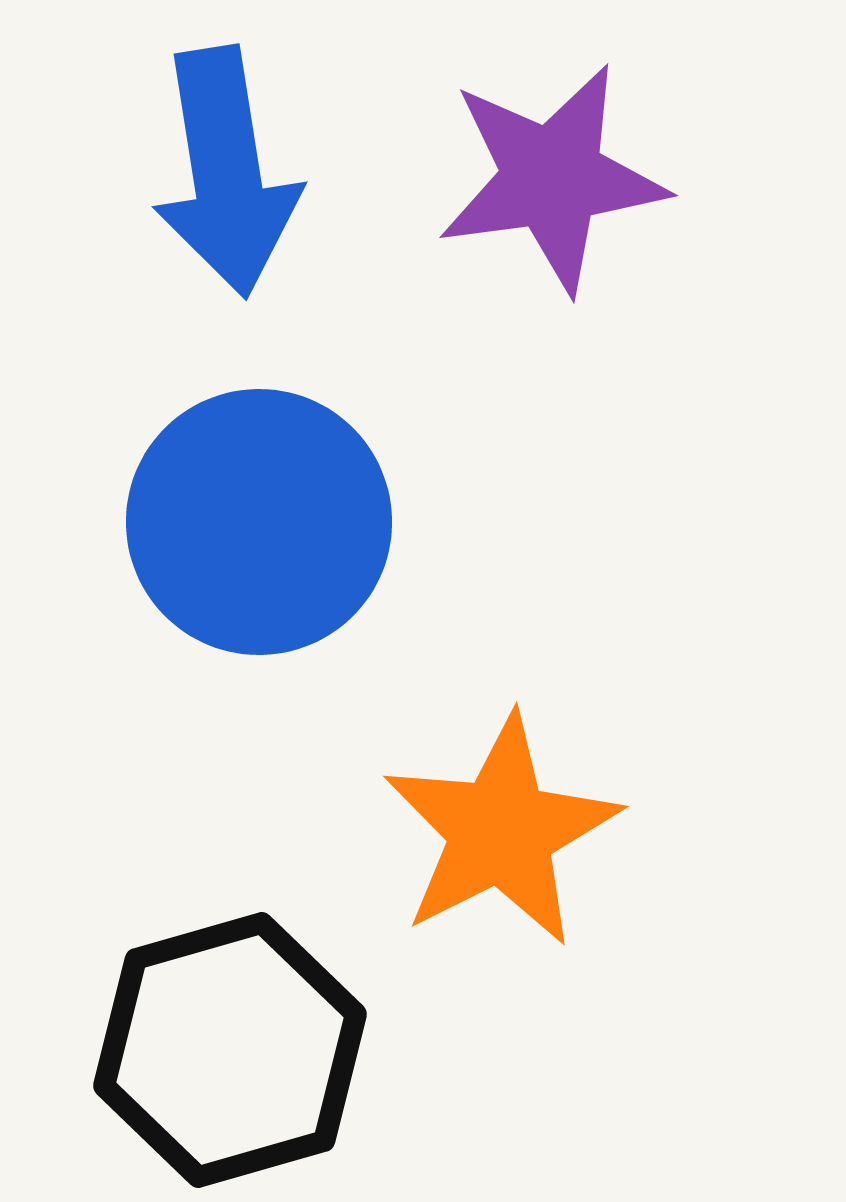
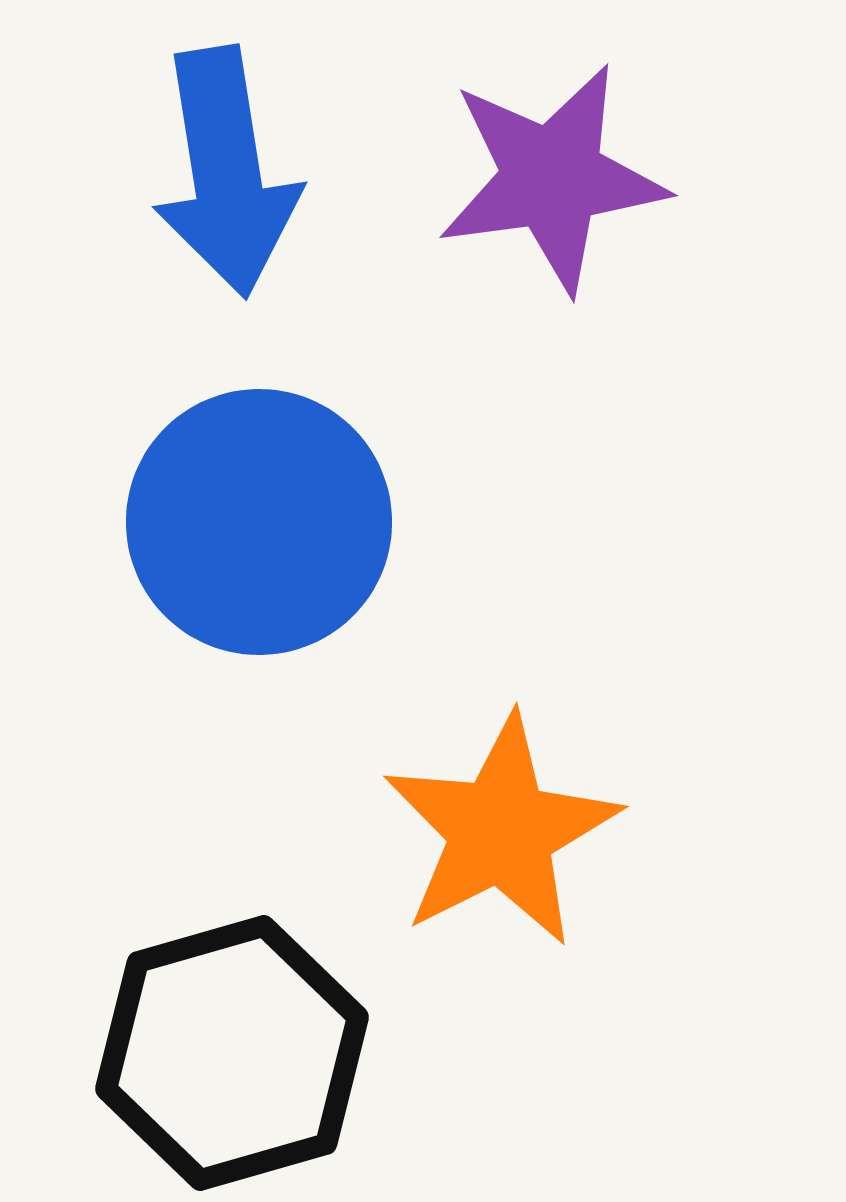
black hexagon: moved 2 px right, 3 px down
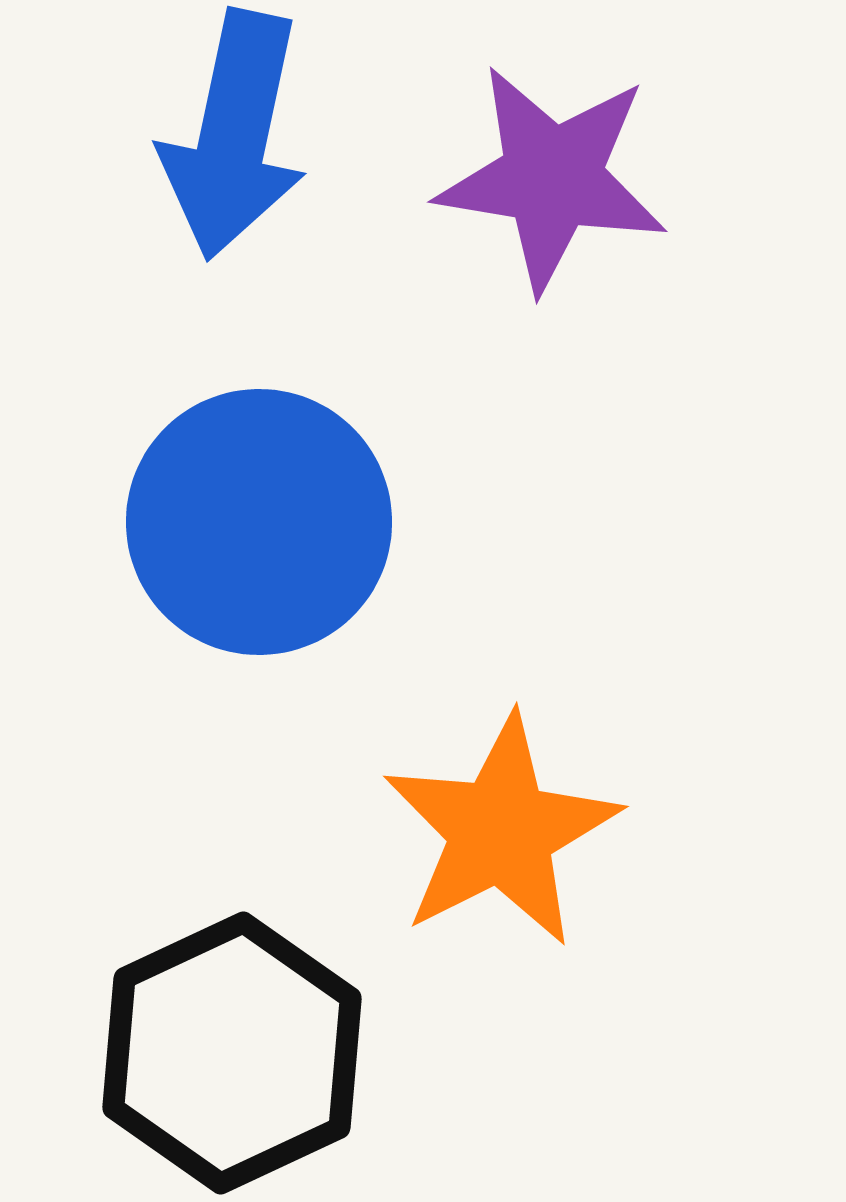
blue arrow: moved 8 px right, 37 px up; rotated 21 degrees clockwise
purple star: rotated 17 degrees clockwise
black hexagon: rotated 9 degrees counterclockwise
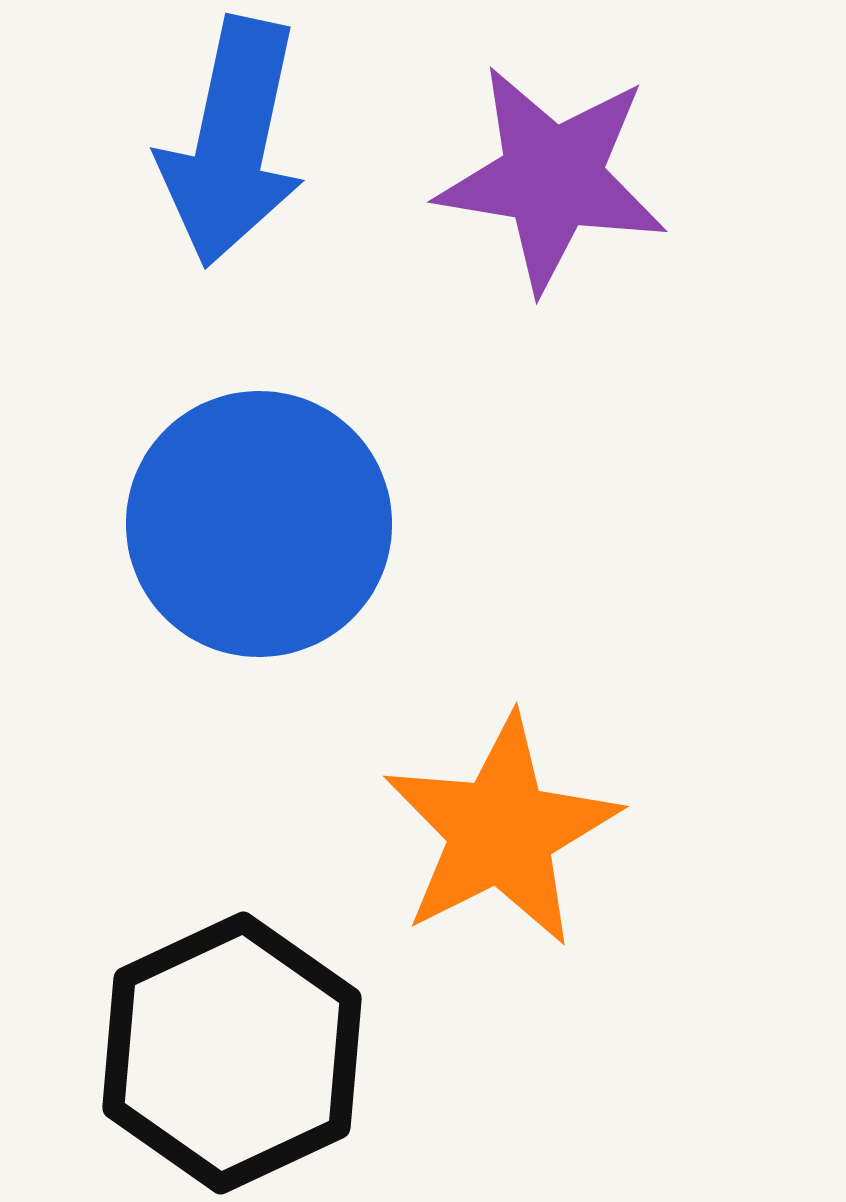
blue arrow: moved 2 px left, 7 px down
blue circle: moved 2 px down
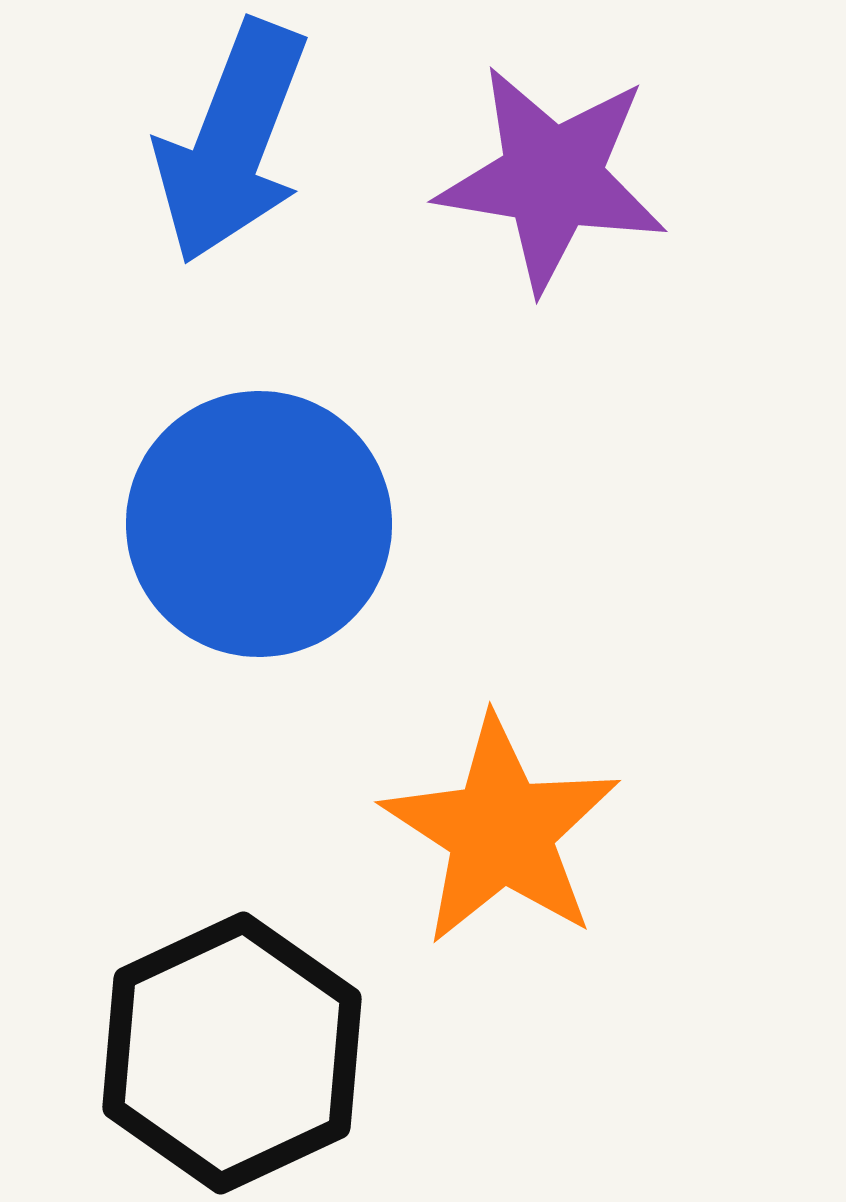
blue arrow: rotated 9 degrees clockwise
orange star: rotated 12 degrees counterclockwise
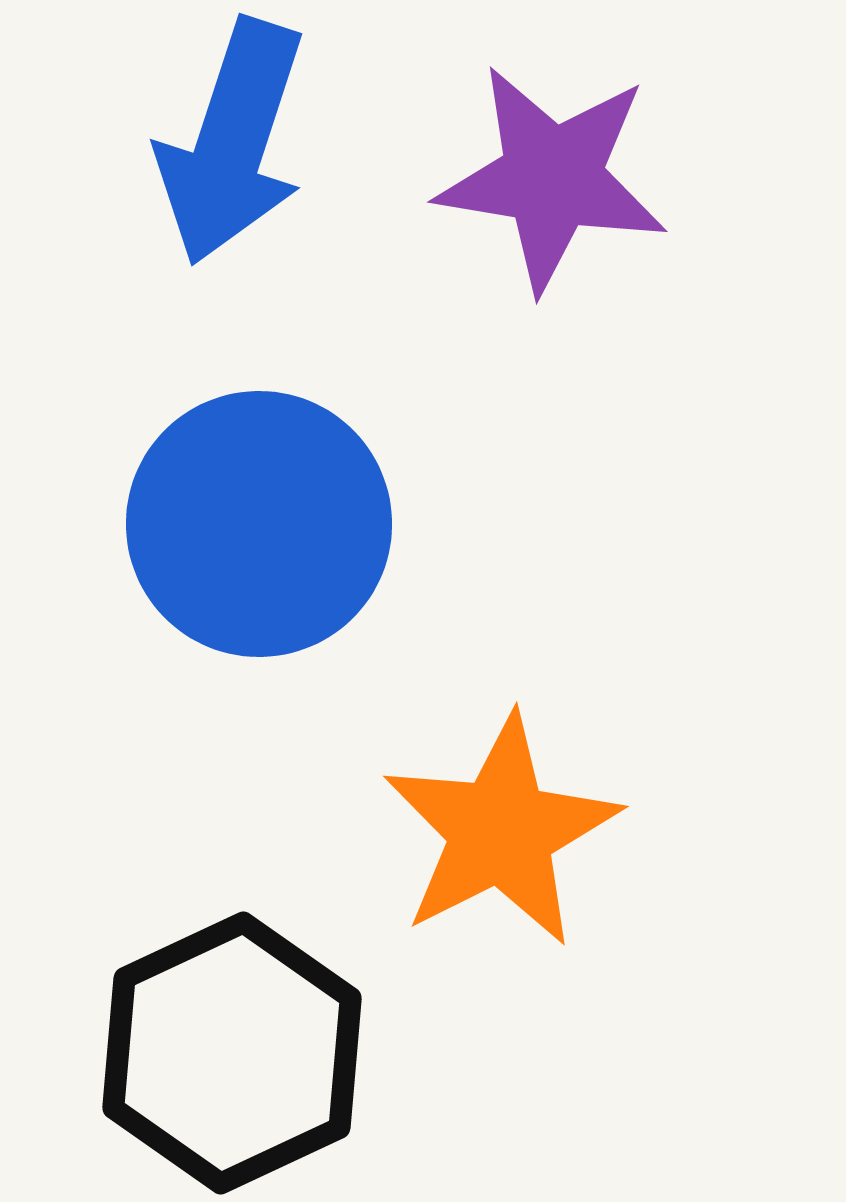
blue arrow: rotated 3 degrees counterclockwise
orange star: rotated 12 degrees clockwise
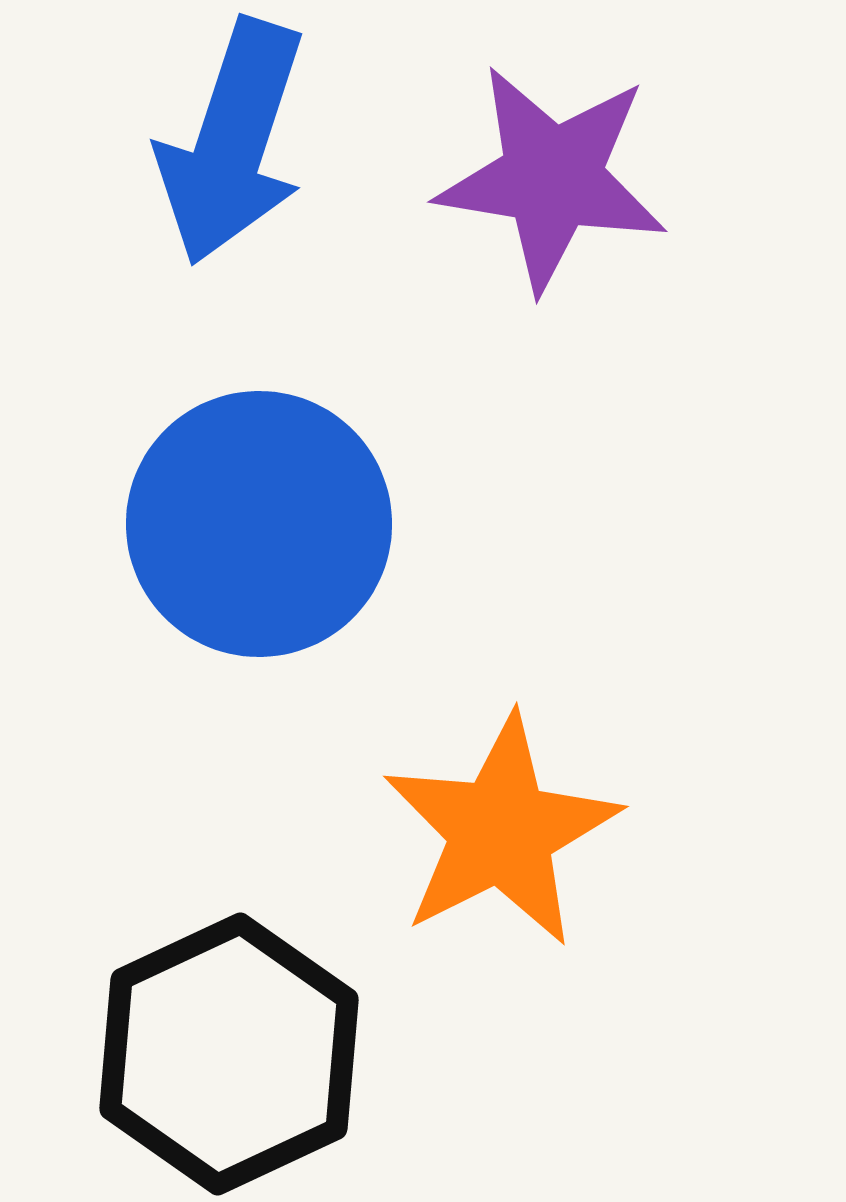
black hexagon: moved 3 px left, 1 px down
